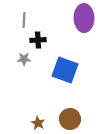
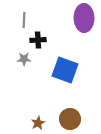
brown star: rotated 16 degrees clockwise
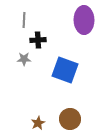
purple ellipse: moved 2 px down
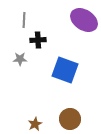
purple ellipse: rotated 56 degrees counterclockwise
gray star: moved 4 px left
brown star: moved 3 px left, 1 px down
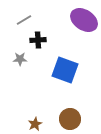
gray line: rotated 56 degrees clockwise
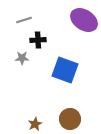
gray line: rotated 14 degrees clockwise
gray star: moved 2 px right, 1 px up
